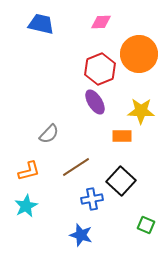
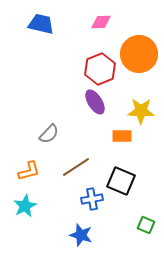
black square: rotated 20 degrees counterclockwise
cyan star: moved 1 px left
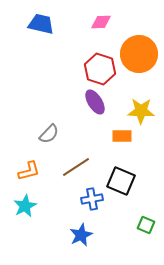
red hexagon: rotated 20 degrees counterclockwise
blue star: rotated 30 degrees clockwise
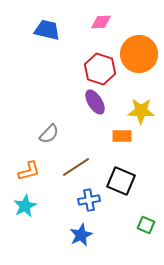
blue trapezoid: moved 6 px right, 6 px down
blue cross: moved 3 px left, 1 px down
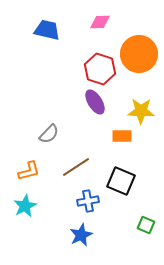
pink diamond: moved 1 px left
blue cross: moved 1 px left, 1 px down
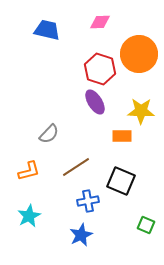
cyan star: moved 4 px right, 10 px down
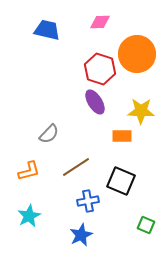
orange circle: moved 2 px left
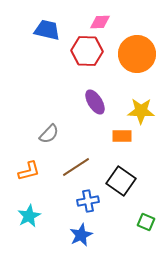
red hexagon: moved 13 px left, 18 px up; rotated 16 degrees counterclockwise
black square: rotated 12 degrees clockwise
green square: moved 3 px up
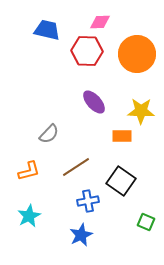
purple ellipse: moved 1 px left; rotated 10 degrees counterclockwise
